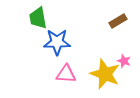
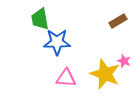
green trapezoid: moved 2 px right, 1 px down
pink triangle: moved 4 px down
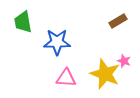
green trapezoid: moved 17 px left, 3 px down
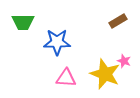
green trapezoid: rotated 80 degrees counterclockwise
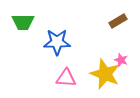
pink star: moved 3 px left, 1 px up
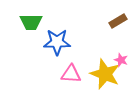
green trapezoid: moved 8 px right
pink triangle: moved 5 px right, 4 px up
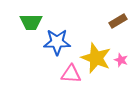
yellow star: moved 9 px left, 16 px up
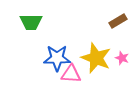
blue star: moved 16 px down
pink star: moved 1 px right, 2 px up
